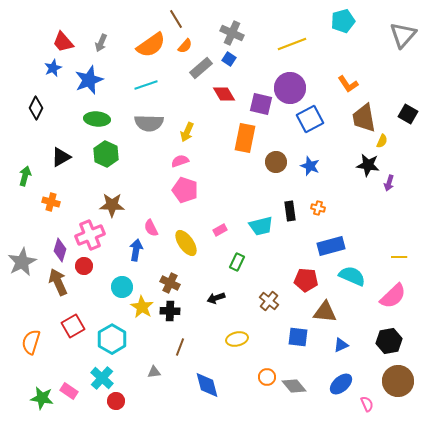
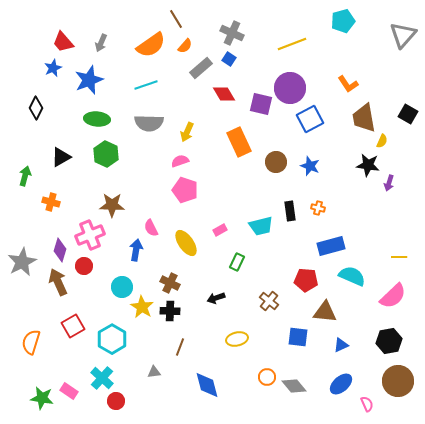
orange rectangle at (245, 138): moved 6 px left, 4 px down; rotated 36 degrees counterclockwise
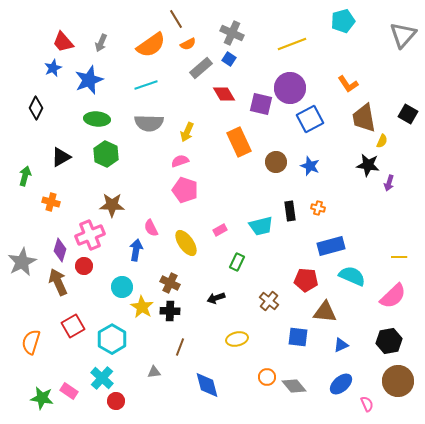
orange semicircle at (185, 46): moved 3 px right, 2 px up; rotated 21 degrees clockwise
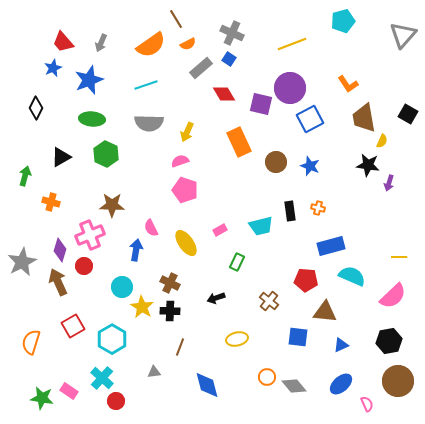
green ellipse at (97, 119): moved 5 px left
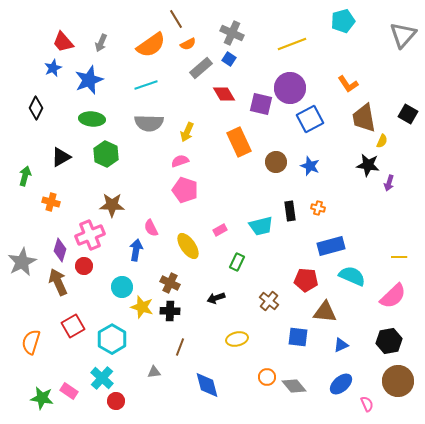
yellow ellipse at (186, 243): moved 2 px right, 3 px down
yellow star at (142, 307): rotated 15 degrees counterclockwise
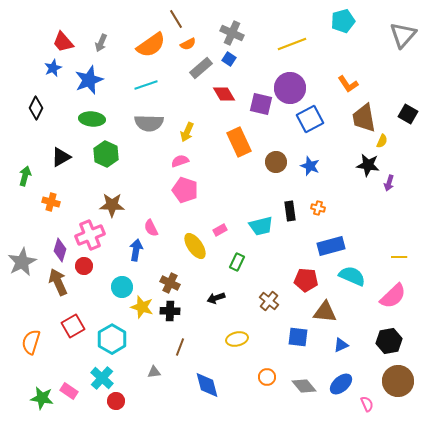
yellow ellipse at (188, 246): moved 7 px right
gray diamond at (294, 386): moved 10 px right
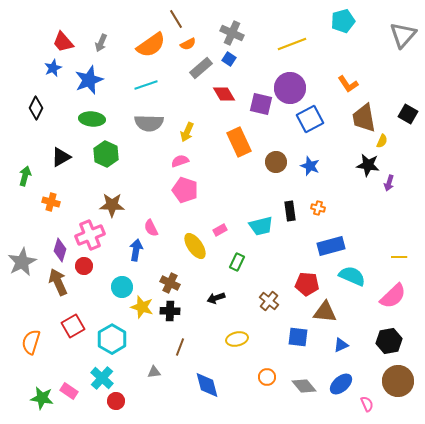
red pentagon at (306, 280): moved 1 px right, 4 px down
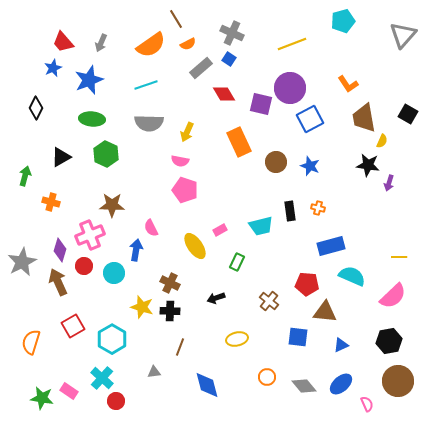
pink semicircle at (180, 161): rotated 150 degrees counterclockwise
cyan circle at (122, 287): moved 8 px left, 14 px up
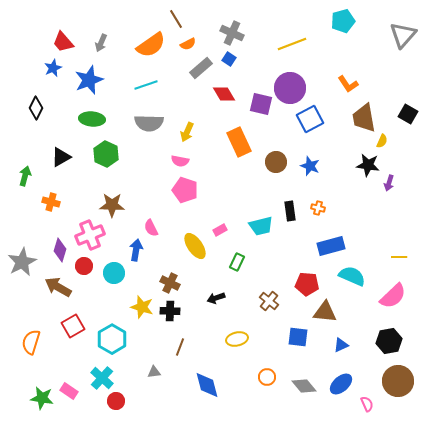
brown arrow at (58, 282): moved 5 px down; rotated 36 degrees counterclockwise
